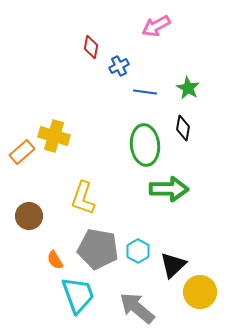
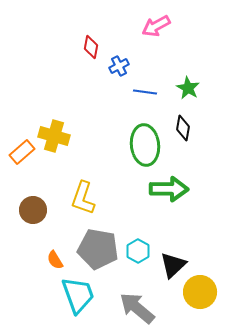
brown circle: moved 4 px right, 6 px up
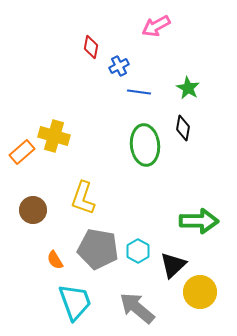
blue line: moved 6 px left
green arrow: moved 30 px right, 32 px down
cyan trapezoid: moved 3 px left, 7 px down
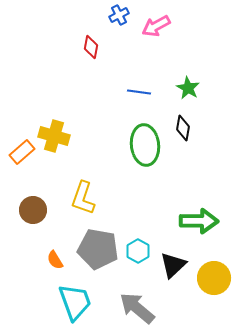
blue cross: moved 51 px up
yellow circle: moved 14 px right, 14 px up
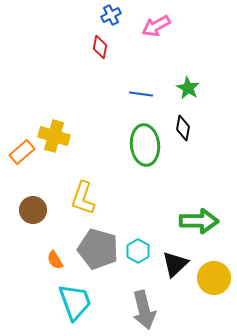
blue cross: moved 8 px left
red diamond: moved 9 px right
blue line: moved 2 px right, 2 px down
gray pentagon: rotated 6 degrees clockwise
black triangle: moved 2 px right, 1 px up
gray arrow: moved 7 px right, 2 px down; rotated 144 degrees counterclockwise
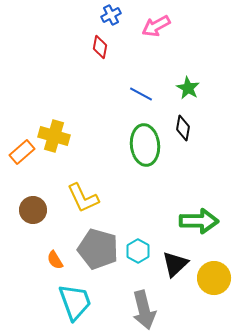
blue line: rotated 20 degrees clockwise
yellow L-shape: rotated 44 degrees counterclockwise
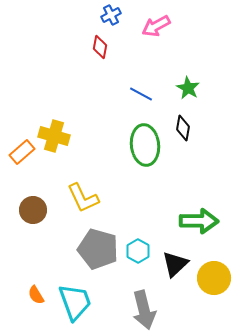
orange semicircle: moved 19 px left, 35 px down
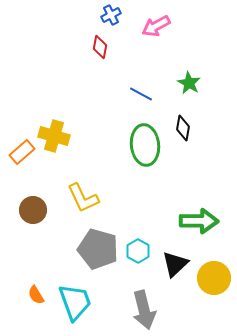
green star: moved 1 px right, 5 px up
